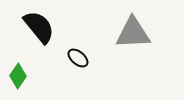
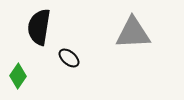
black semicircle: rotated 132 degrees counterclockwise
black ellipse: moved 9 px left
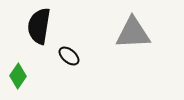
black semicircle: moved 1 px up
black ellipse: moved 2 px up
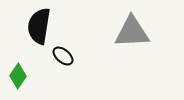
gray triangle: moved 1 px left, 1 px up
black ellipse: moved 6 px left
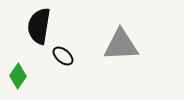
gray triangle: moved 11 px left, 13 px down
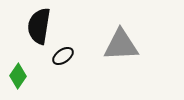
black ellipse: rotated 75 degrees counterclockwise
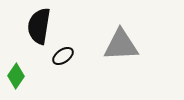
green diamond: moved 2 px left
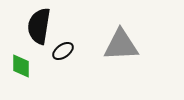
black ellipse: moved 5 px up
green diamond: moved 5 px right, 10 px up; rotated 35 degrees counterclockwise
